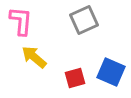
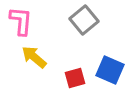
gray square: rotated 16 degrees counterclockwise
blue square: moved 1 px left, 2 px up
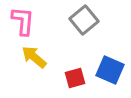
pink L-shape: moved 2 px right
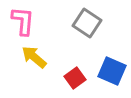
gray square: moved 3 px right, 3 px down; rotated 16 degrees counterclockwise
blue square: moved 2 px right, 1 px down
red square: rotated 20 degrees counterclockwise
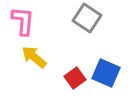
gray square: moved 5 px up
blue square: moved 6 px left, 2 px down
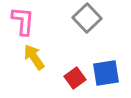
gray square: rotated 12 degrees clockwise
yellow arrow: rotated 16 degrees clockwise
blue square: rotated 32 degrees counterclockwise
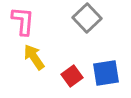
red square: moved 3 px left, 2 px up
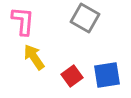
gray square: moved 2 px left; rotated 16 degrees counterclockwise
blue square: moved 1 px right, 2 px down
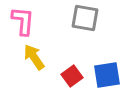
gray square: rotated 20 degrees counterclockwise
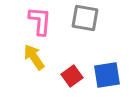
pink L-shape: moved 17 px right
